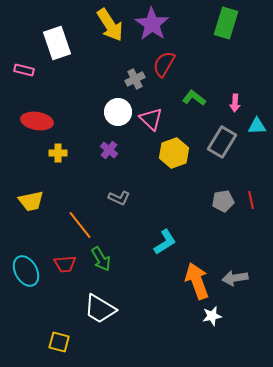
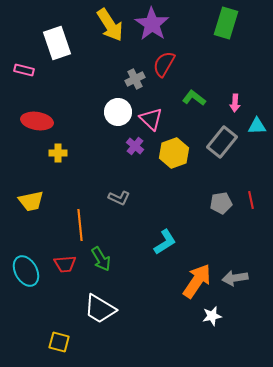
gray rectangle: rotated 8 degrees clockwise
purple cross: moved 26 px right, 4 px up
gray pentagon: moved 2 px left, 2 px down
orange line: rotated 32 degrees clockwise
orange arrow: rotated 54 degrees clockwise
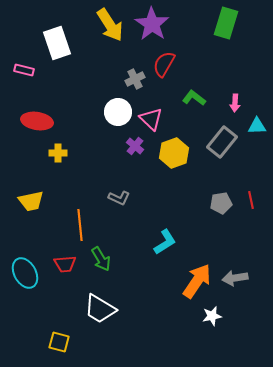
cyan ellipse: moved 1 px left, 2 px down
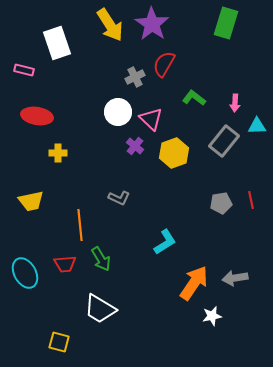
gray cross: moved 2 px up
red ellipse: moved 5 px up
gray rectangle: moved 2 px right, 1 px up
orange arrow: moved 3 px left, 2 px down
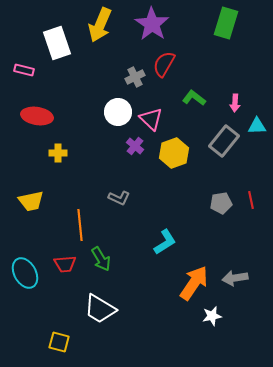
yellow arrow: moved 10 px left; rotated 56 degrees clockwise
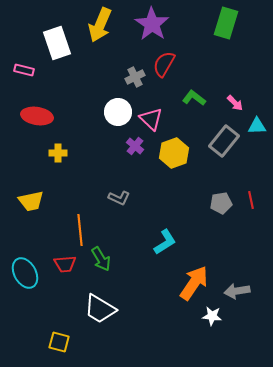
pink arrow: rotated 48 degrees counterclockwise
orange line: moved 5 px down
gray arrow: moved 2 px right, 13 px down
white star: rotated 18 degrees clockwise
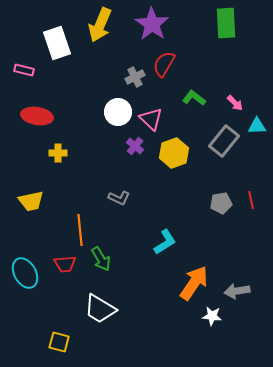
green rectangle: rotated 20 degrees counterclockwise
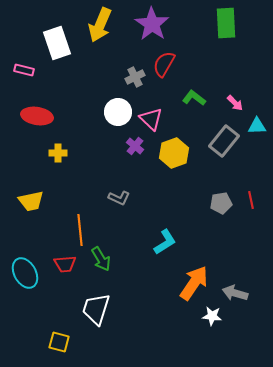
gray arrow: moved 2 px left, 2 px down; rotated 25 degrees clockwise
white trapezoid: moved 4 px left; rotated 76 degrees clockwise
